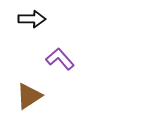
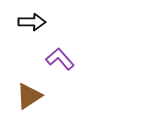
black arrow: moved 3 px down
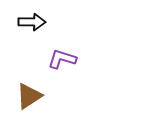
purple L-shape: moved 2 px right; rotated 32 degrees counterclockwise
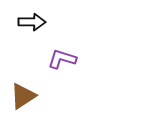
brown triangle: moved 6 px left
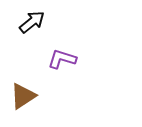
black arrow: rotated 40 degrees counterclockwise
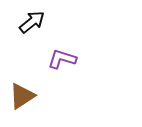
brown triangle: moved 1 px left
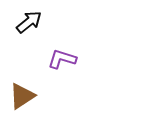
black arrow: moved 3 px left
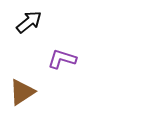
brown triangle: moved 4 px up
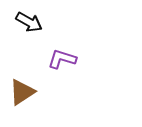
black arrow: rotated 68 degrees clockwise
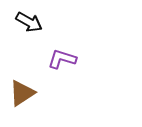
brown triangle: moved 1 px down
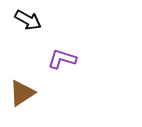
black arrow: moved 1 px left, 2 px up
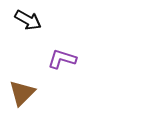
brown triangle: rotated 12 degrees counterclockwise
